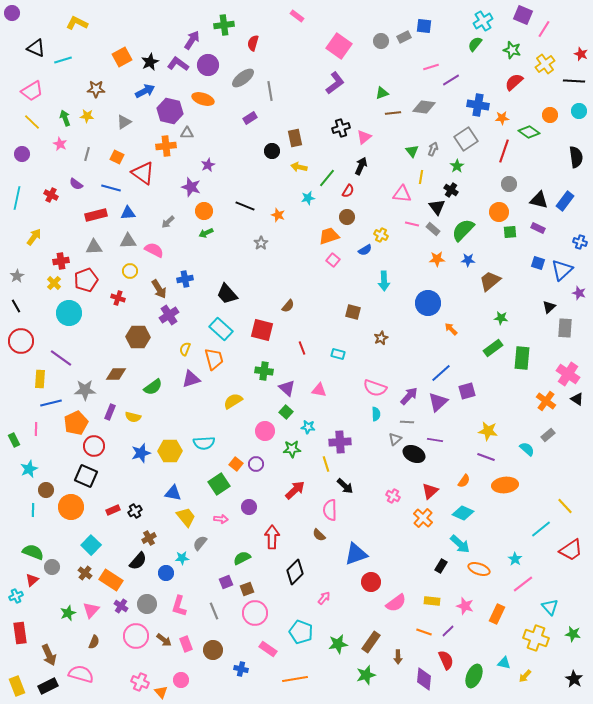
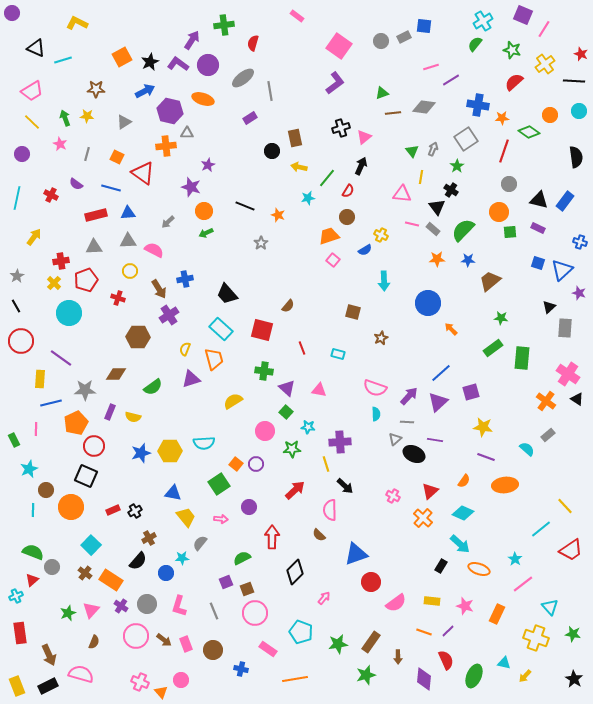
purple square at (467, 391): moved 4 px right, 1 px down
yellow star at (488, 431): moved 5 px left, 4 px up
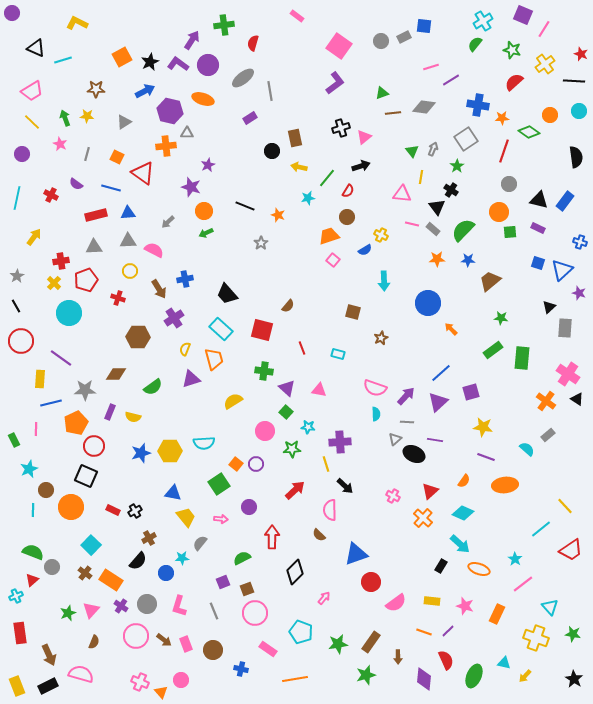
black arrow at (361, 166): rotated 48 degrees clockwise
purple cross at (169, 315): moved 5 px right, 3 px down
green rectangle at (493, 348): moved 2 px down
purple arrow at (409, 396): moved 3 px left
red rectangle at (113, 510): rotated 48 degrees clockwise
purple square at (226, 582): moved 3 px left
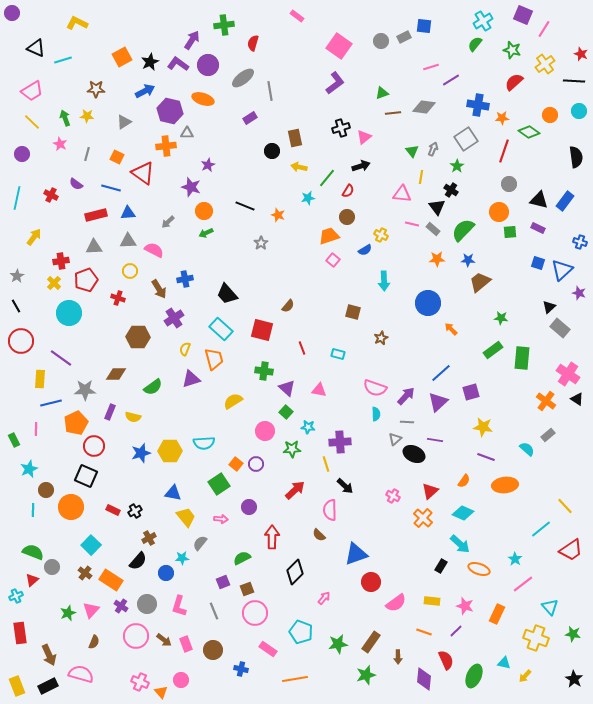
brown trapezoid at (490, 281): moved 10 px left, 1 px down
gray rectangle at (565, 328): moved 5 px left; rotated 54 degrees counterclockwise
purple line at (448, 631): moved 8 px right
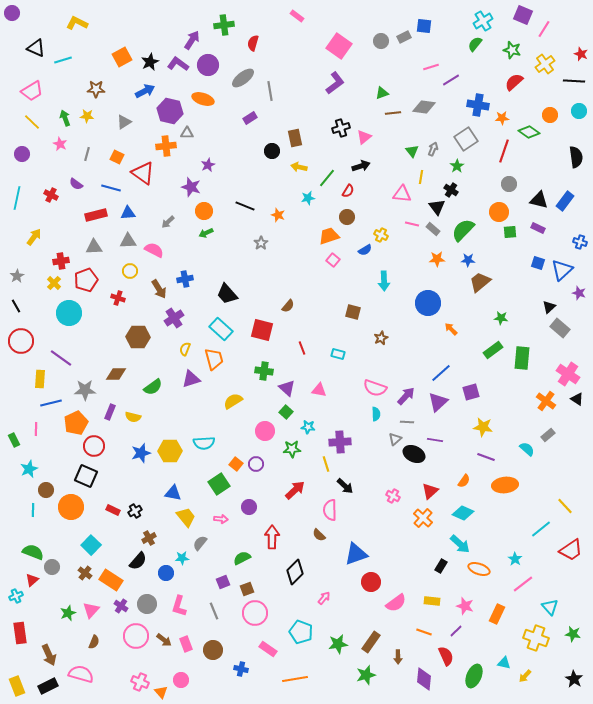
red semicircle at (446, 660): moved 4 px up
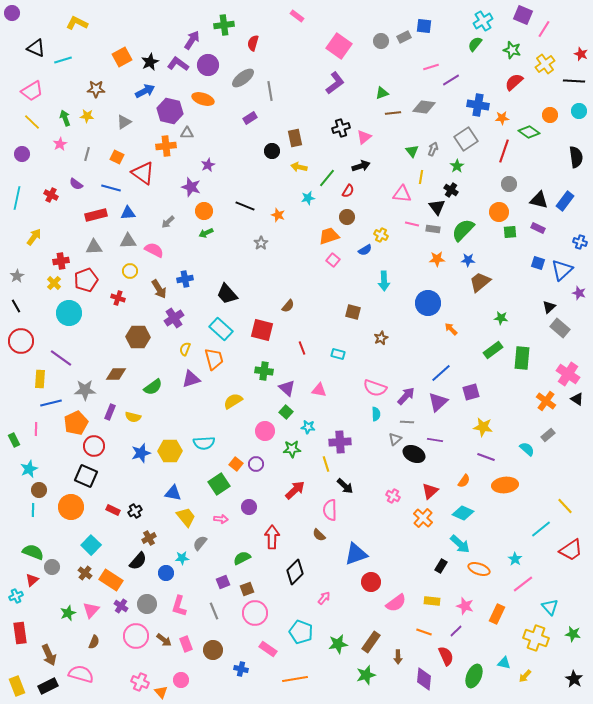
pink star at (60, 144): rotated 16 degrees clockwise
gray rectangle at (433, 229): rotated 32 degrees counterclockwise
brown circle at (46, 490): moved 7 px left
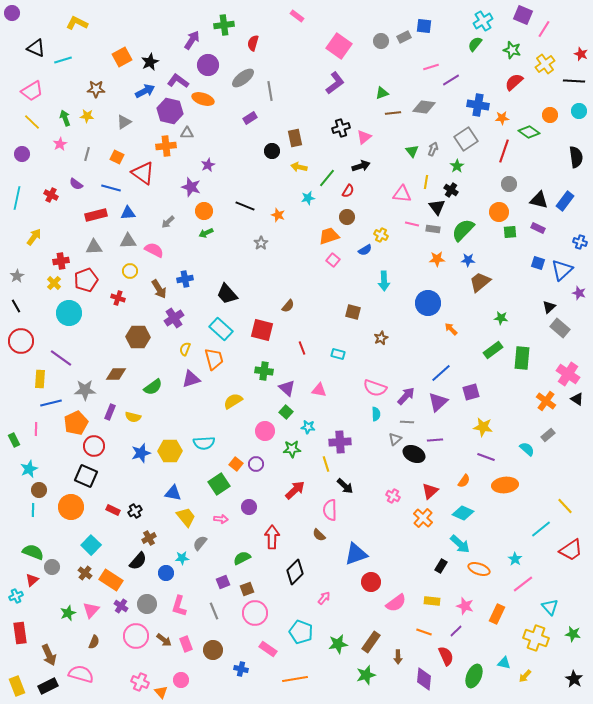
purple L-shape at (178, 64): moved 17 px down
yellow line at (421, 177): moved 5 px right, 5 px down
purple line at (435, 440): rotated 14 degrees counterclockwise
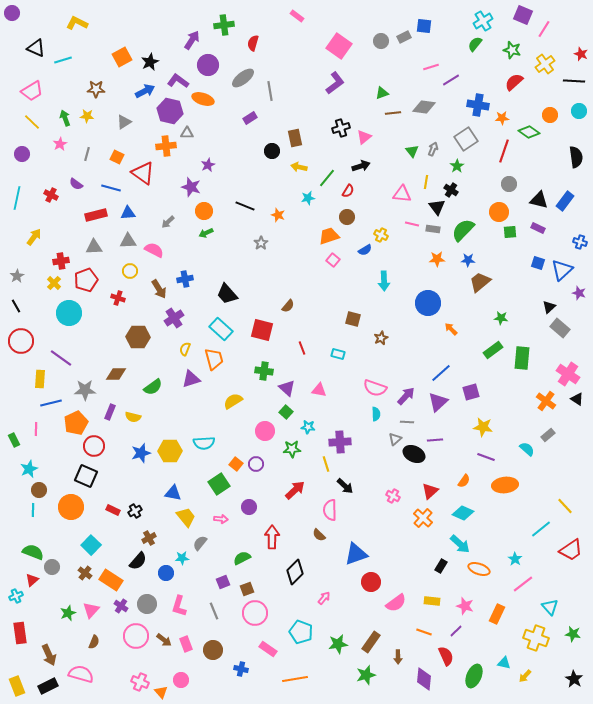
brown square at (353, 312): moved 7 px down
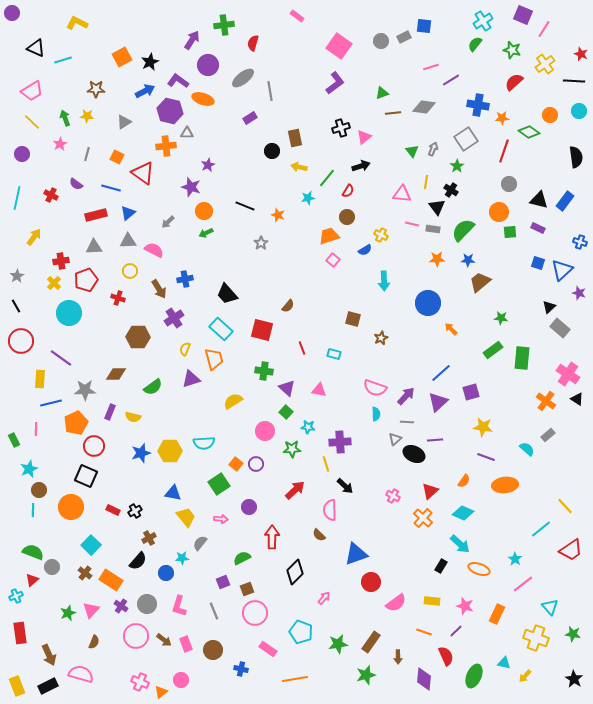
blue triangle at (128, 213): rotated 35 degrees counterclockwise
cyan rectangle at (338, 354): moved 4 px left
orange triangle at (161, 692): rotated 32 degrees clockwise
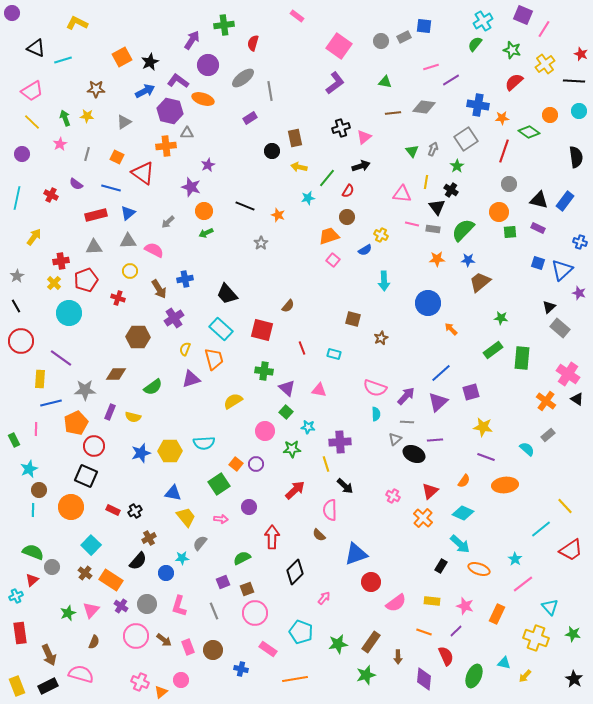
green triangle at (382, 93): moved 3 px right, 11 px up; rotated 32 degrees clockwise
pink rectangle at (186, 644): moved 2 px right, 3 px down
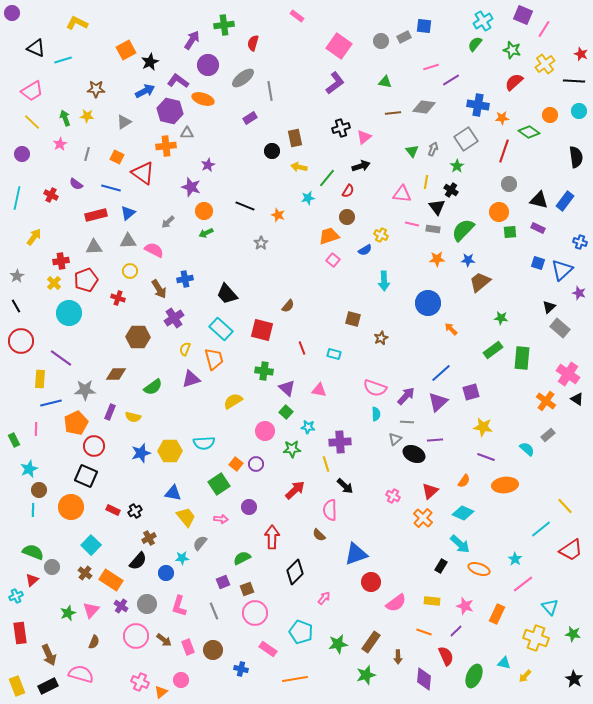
orange square at (122, 57): moved 4 px right, 7 px up
